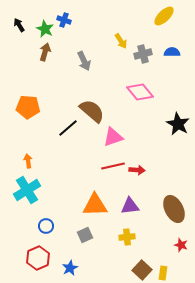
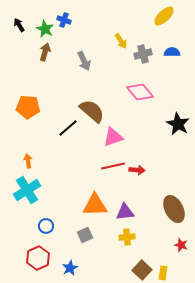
purple triangle: moved 5 px left, 6 px down
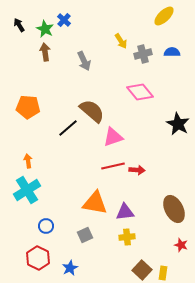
blue cross: rotated 24 degrees clockwise
brown arrow: rotated 24 degrees counterclockwise
orange triangle: moved 2 px up; rotated 12 degrees clockwise
red hexagon: rotated 10 degrees counterclockwise
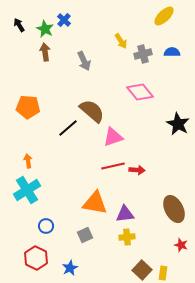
purple triangle: moved 2 px down
red hexagon: moved 2 px left
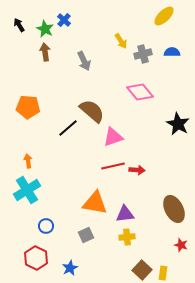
gray square: moved 1 px right
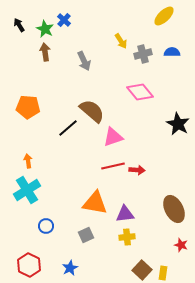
red hexagon: moved 7 px left, 7 px down
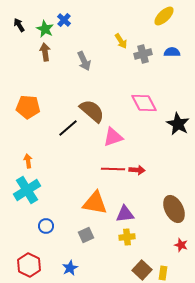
pink diamond: moved 4 px right, 11 px down; rotated 12 degrees clockwise
red line: moved 3 px down; rotated 15 degrees clockwise
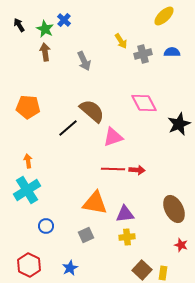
black star: moved 1 px right; rotated 20 degrees clockwise
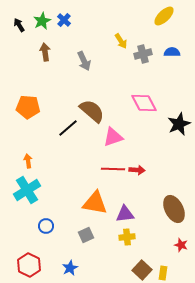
green star: moved 3 px left, 8 px up; rotated 18 degrees clockwise
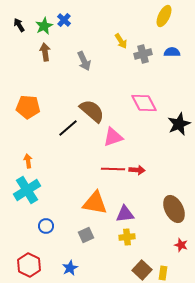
yellow ellipse: rotated 20 degrees counterclockwise
green star: moved 2 px right, 5 px down
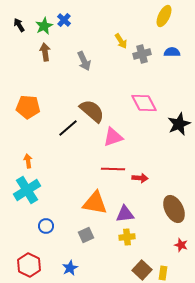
gray cross: moved 1 px left
red arrow: moved 3 px right, 8 px down
